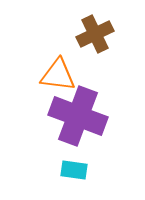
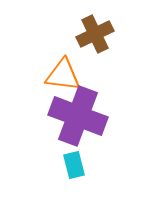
orange triangle: moved 5 px right
cyan rectangle: moved 5 px up; rotated 68 degrees clockwise
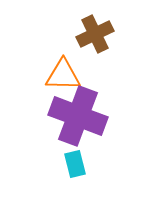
orange triangle: rotated 6 degrees counterclockwise
cyan rectangle: moved 1 px right, 1 px up
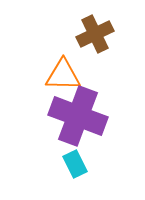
cyan rectangle: rotated 12 degrees counterclockwise
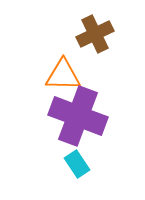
cyan rectangle: moved 2 px right; rotated 8 degrees counterclockwise
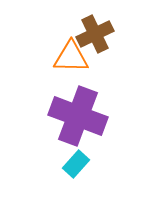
orange triangle: moved 8 px right, 18 px up
cyan rectangle: moved 1 px left; rotated 76 degrees clockwise
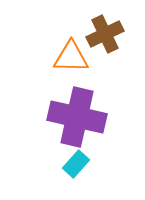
brown cross: moved 10 px right
purple cross: moved 1 px left, 1 px down; rotated 8 degrees counterclockwise
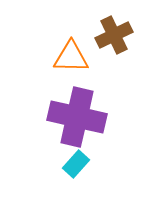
brown cross: moved 9 px right, 1 px down
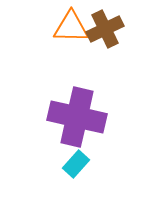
brown cross: moved 9 px left, 6 px up
orange triangle: moved 30 px up
